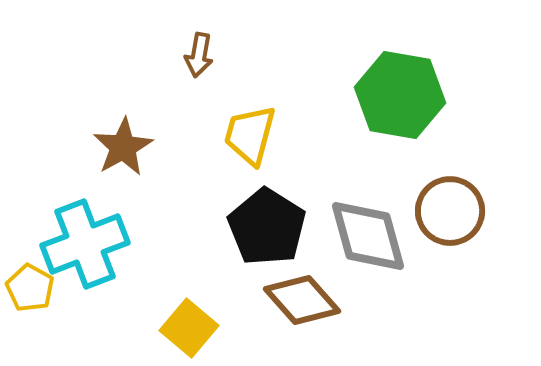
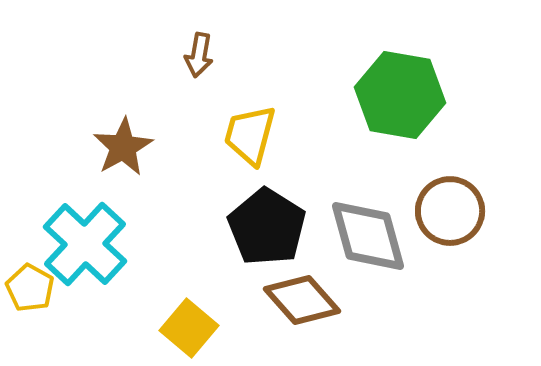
cyan cross: rotated 26 degrees counterclockwise
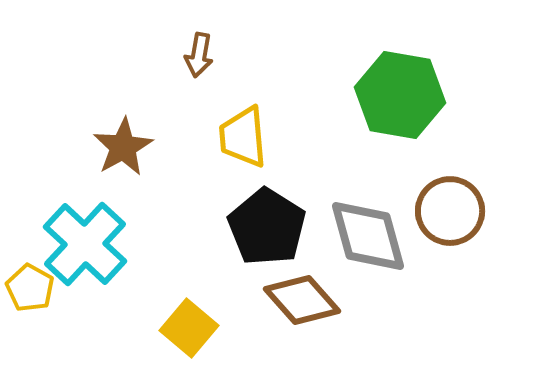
yellow trapezoid: moved 7 px left, 2 px down; rotated 20 degrees counterclockwise
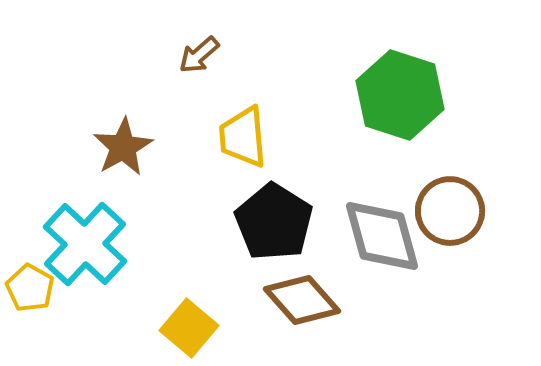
brown arrow: rotated 39 degrees clockwise
green hexagon: rotated 8 degrees clockwise
black pentagon: moved 7 px right, 5 px up
gray diamond: moved 14 px right
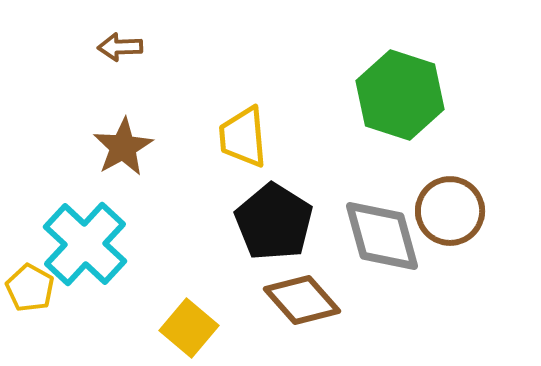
brown arrow: moved 79 px left, 8 px up; rotated 39 degrees clockwise
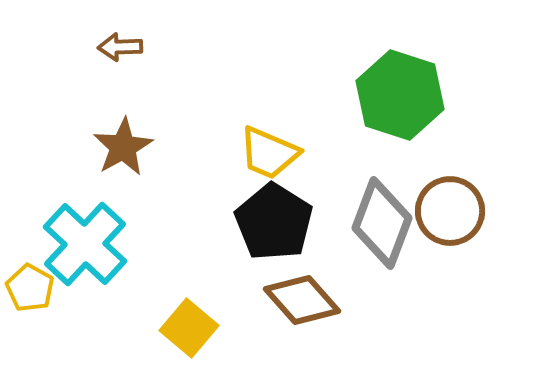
yellow trapezoid: moved 26 px right, 16 px down; rotated 62 degrees counterclockwise
gray diamond: moved 13 px up; rotated 36 degrees clockwise
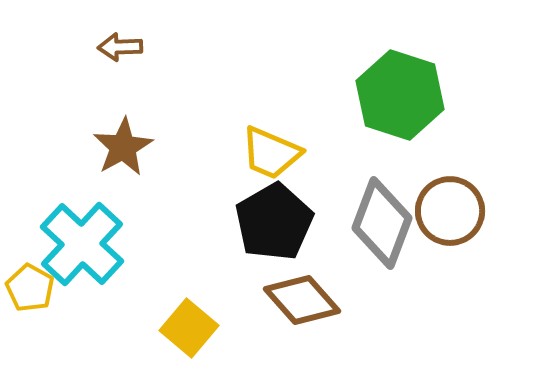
yellow trapezoid: moved 2 px right
black pentagon: rotated 10 degrees clockwise
cyan cross: moved 3 px left
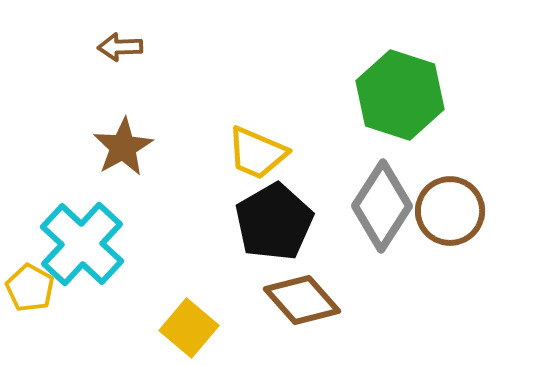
yellow trapezoid: moved 14 px left
gray diamond: moved 17 px up; rotated 12 degrees clockwise
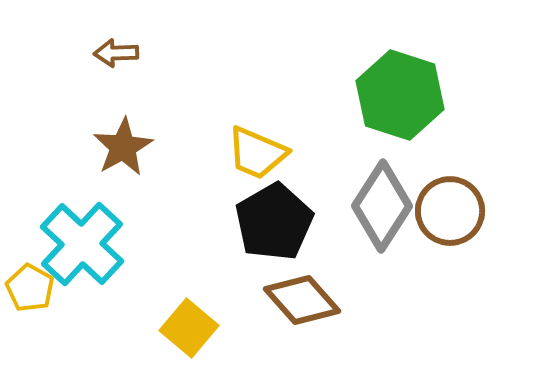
brown arrow: moved 4 px left, 6 px down
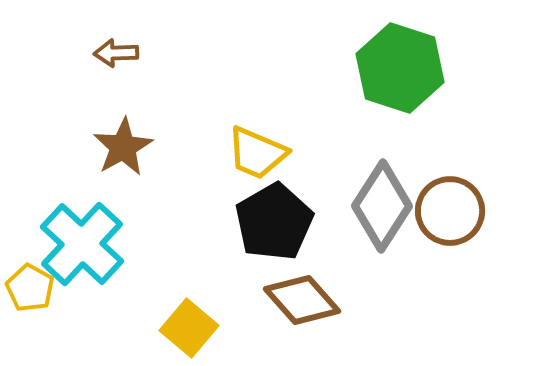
green hexagon: moved 27 px up
